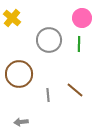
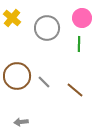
gray circle: moved 2 px left, 12 px up
brown circle: moved 2 px left, 2 px down
gray line: moved 4 px left, 13 px up; rotated 40 degrees counterclockwise
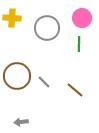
yellow cross: rotated 36 degrees counterclockwise
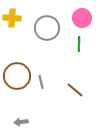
gray line: moved 3 px left; rotated 32 degrees clockwise
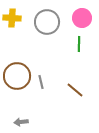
gray circle: moved 6 px up
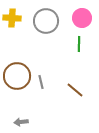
gray circle: moved 1 px left, 1 px up
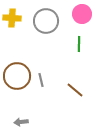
pink circle: moved 4 px up
gray line: moved 2 px up
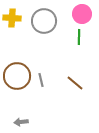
gray circle: moved 2 px left
green line: moved 7 px up
brown line: moved 7 px up
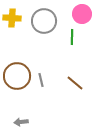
green line: moved 7 px left
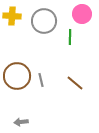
yellow cross: moved 2 px up
green line: moved 2 px left
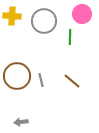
brown line: moved 3 px left, 2 px up
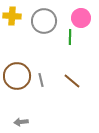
pink circle: moved 1 px left, 4 px down
